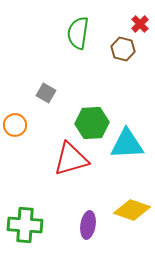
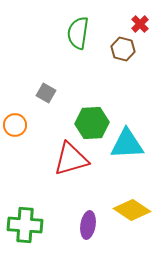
yellow diamond: rotated 15 degrees clockwise
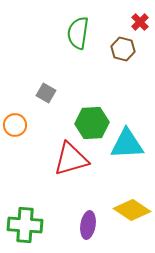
red cross: moved 2 px up
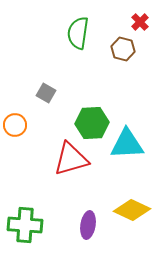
yellow diamond: rotated 9 degrees counterclockwise
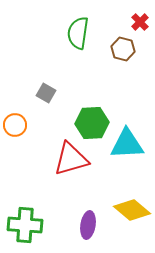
yellow diamond: rotated 15 degrees clockwise
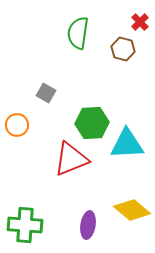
orange circle: moved 2 px right
red triangle: rotated 6 degrees counterclockwise
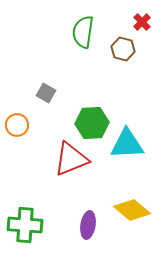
red cross: moved 2 px right
green semicircle: moved 5 px right, 1 px up
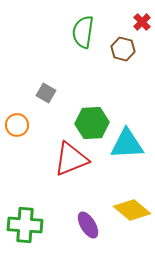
purple ellipse: rotated 40 degrees counterclockwise
